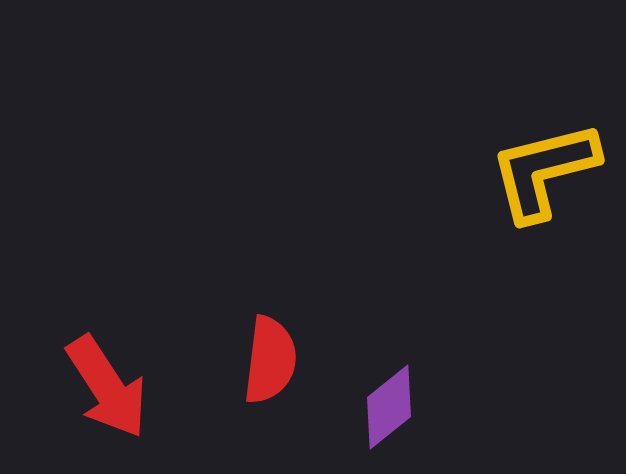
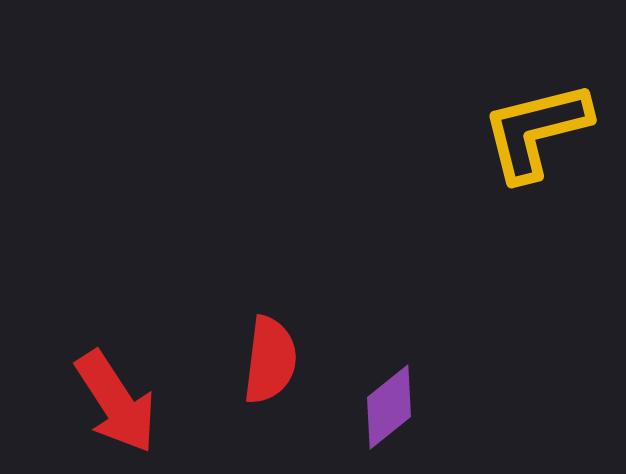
yellow L-shape: moved 8 px left, 40 px up
red arrow: moved 9 px right, 15 px down
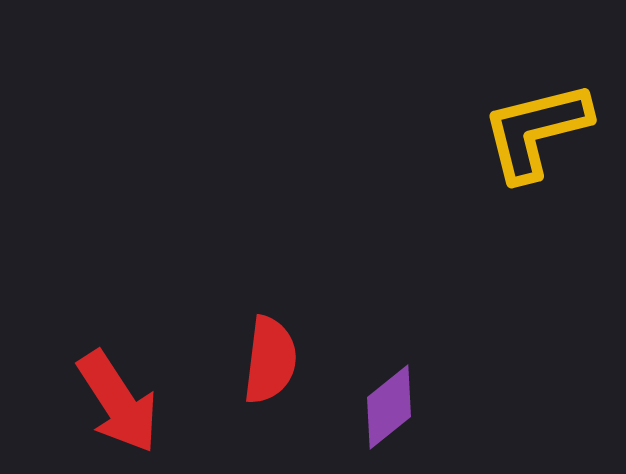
red arrow: moved 2 px right
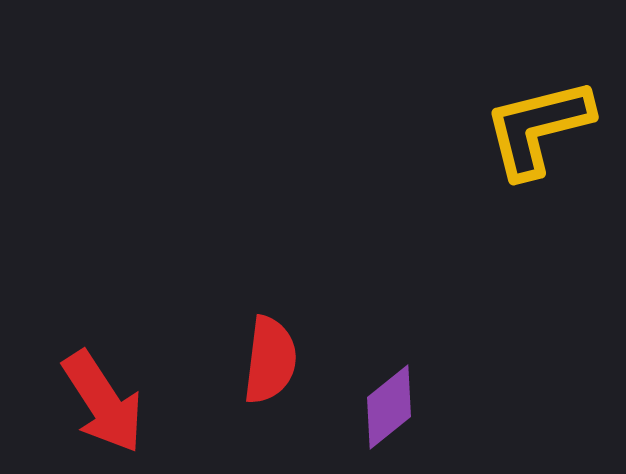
yellow L-shape: moved 2 px right, 3 px up
red arrow: moved 15 px left
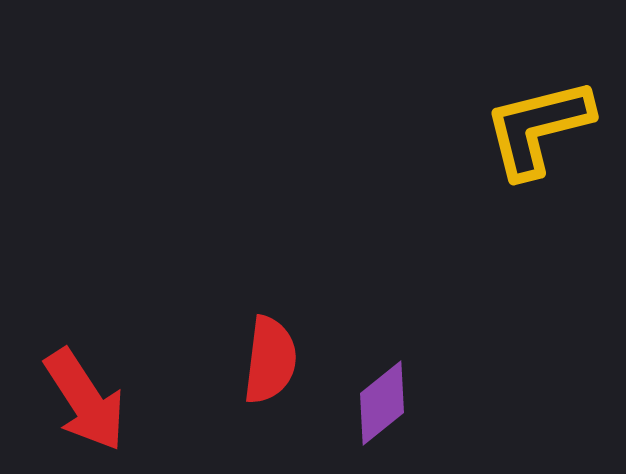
red arrow: moved 18 px left, 2 px up
purple diamond: moved 7 px left, 4 px up
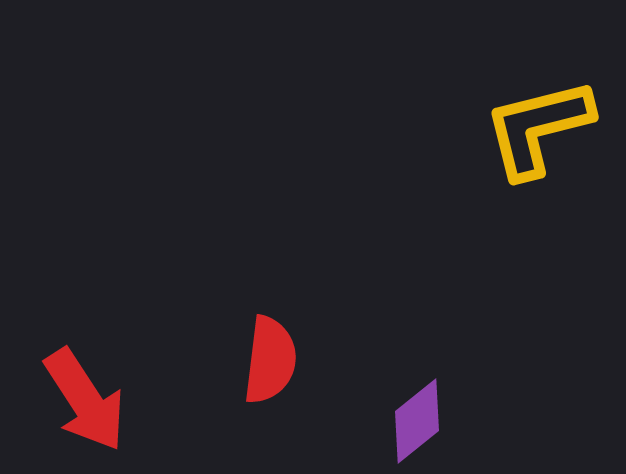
purple diamond: moved 35 px right, 18 px down
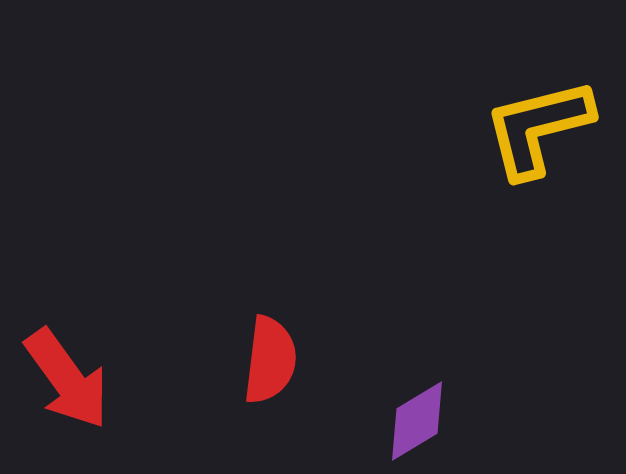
red arrow: moved 18 px left, 21 px up; rotated 3 degrees counterclockwise
purple diamond: rotated 8 degrees clockwise
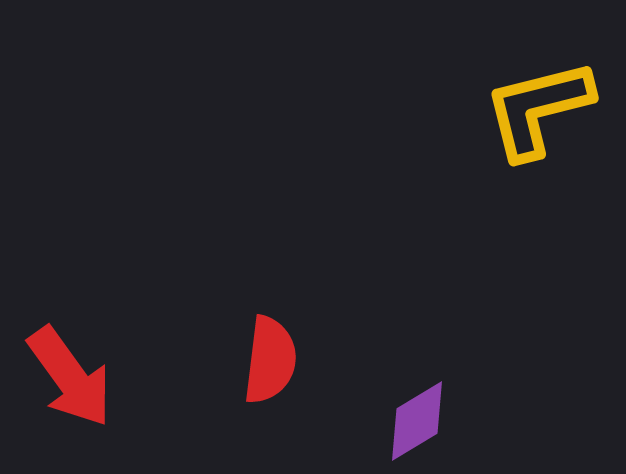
yellow L-shape: moved 19 px up
red arrow: moved 3 px right, 2 px up
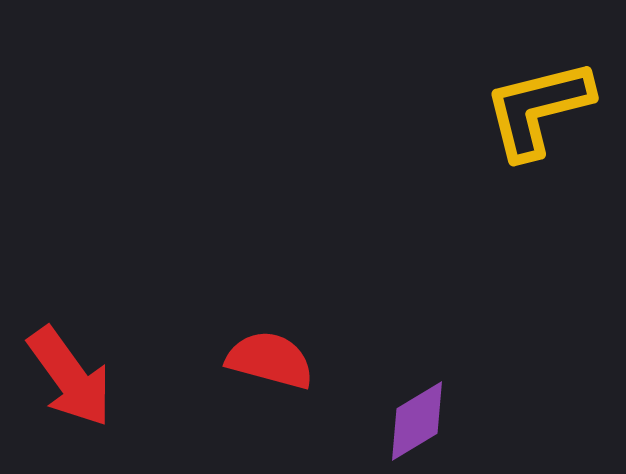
red semicircle: rotated 82 degrees counterclockwise
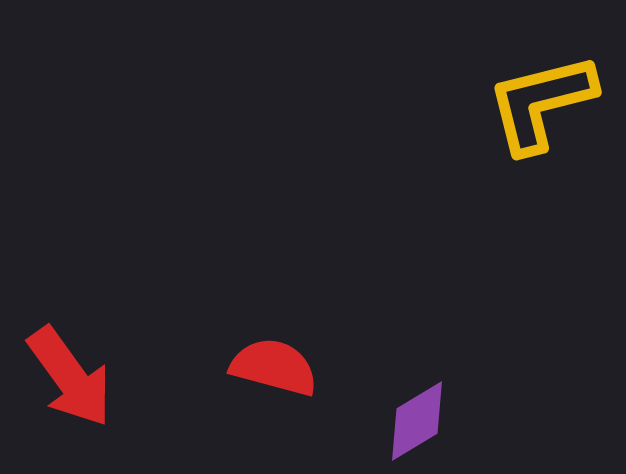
yellow L-shape: moved 3 px right, 6 px up
red semicircle: moved 4 px right, 7 px down
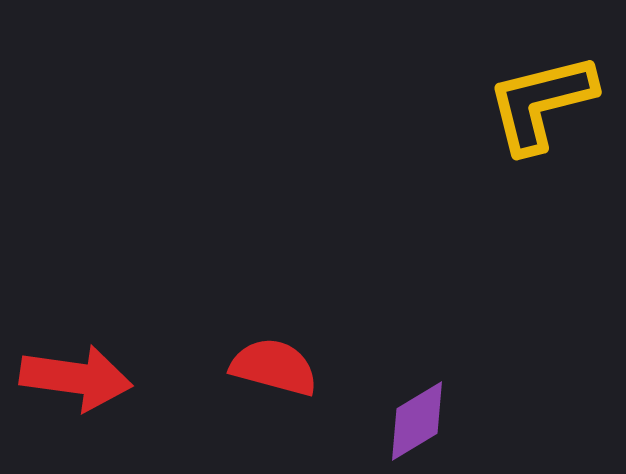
red arrow: moved 6 px right, 1 px down; rotated 46 degrees counterclockwise
